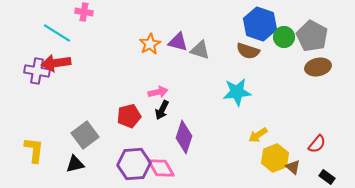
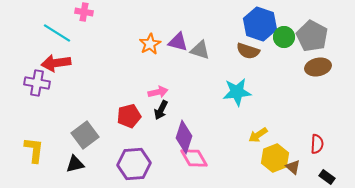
purple cross: moved 12 px down
black arrow: moved 1 px left
red semicircle: rotated 36 degrees counterclockwise
pink diamond: moved 33 px right, 10 px up
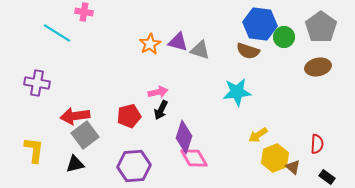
blue hexagon: rotated 12 degrees counterclockwise
gray pentagon: moved 9 px right, 9 px up; rotated 8 degrees clockwise
red arrow: moved 19 px right, 53 px down
purple hexagon: moved 2 px down
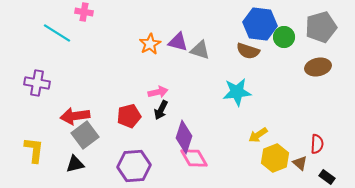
gray pentagon: rotated 20 degrees clockwise
brown triangle: moved 7 px right, 4 px up
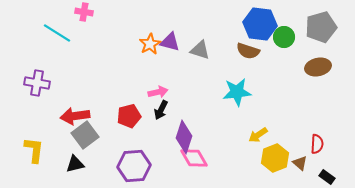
purple triangle: moved 8 px left
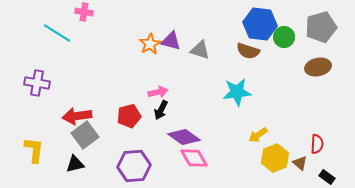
purple triangle: moved 1 px right, 1 px up
red arrow: moved 2 px right
purple diamond: rotated 72 degrees counterclockwise
